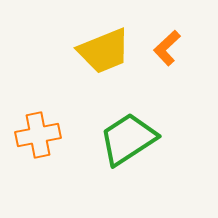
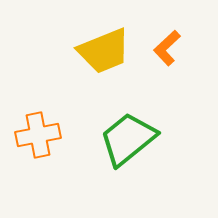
green trapezoid: rotated 6 degrees counterclockwise
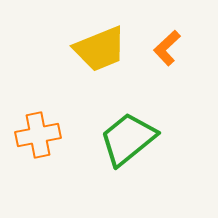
yellow trapezoid: moved 4 px left, 2 px up
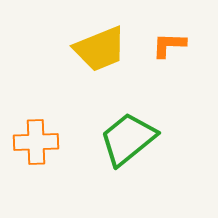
orange L-shape: moved 2 px right, 3 px up; rotated 45 degrees clockwise
orange cross: moved 2 px left, 7 px down; rotated 9 degrees clockwise
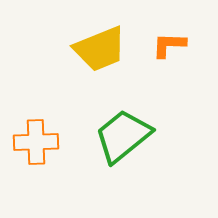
green trapezoid: moved 5 px left, 3 px up
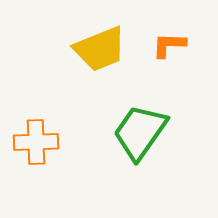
green trapezoid: moved 17 px right, 4 px up; rotated 16 degrees counterclockwise
